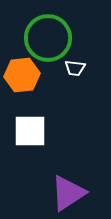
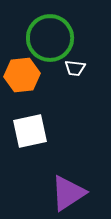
green circle: moved 2 px right
white square: rotated 12 degrees counterclockwise
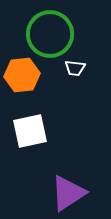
green circle: moved 4 px up
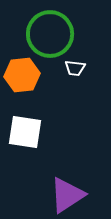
white square: moved 5 px left, 1 px down; rotated 21 degrees clockwise
purple triangle: moved 1 px left, 2 px down
